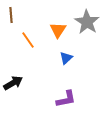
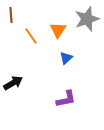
gray star: moved 3 px up; rotated 20 degrees clockwise
orange line: moved 3 px right, 4 px up
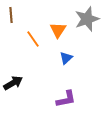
orange line: moved 2 px right, 3 px down
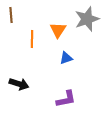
orange line: moved 1 px left; rotated 36 degrees clockwise
blue triangle: rotated 24 degrees clockwise
black arrow: moved 6 px right, 1 px down; rotated 48 degrees clockwise
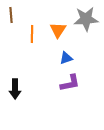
gray star: moved 1 px left; rotated 15 degrees clockwise
orange line: moved 5 px up
black arrow: moved 4 px left, 5 px down; rotated 72 degrees clockwise
purple L-shape: moved 4 px right, 16 px up
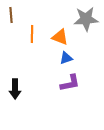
orange triangle: moved 2 px right, 7 px down; rotated 42 degrees counterclockwise
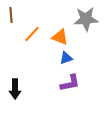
orange line: rotated 42 degrees clockwise
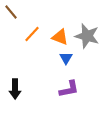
brown line: moved 3 px up; rotated 35 degrees counterclockwise
gray star: moved 1 px right, 17 px down; rotated 20 degrees clockwise
blue triangle: rotated 40 degrees counterclockwise
purple L-shape: moved 1 px left, 6 px down
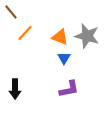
orange line: moved 7 px left, 1 px up
blue triangle: moved 2 px left
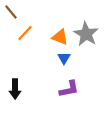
gray star: moved 1 px left, 2 px up; rotated 15 degrees clockwise
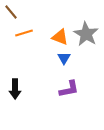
orange line: moved 1 px left; rotated 30 degrees clockwise
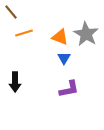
black arrow: moved 7 px up
